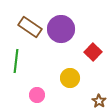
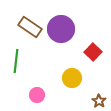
yellow circle: moved 2 px right
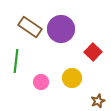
pink circle: moved 4 px right, 13 px up
brown star: moved 1 px left; rotated 16 degrees clockwise
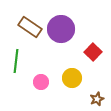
brown star: moved 1 px left, 2 px up
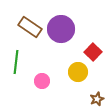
green line: moved 1 px down
yellow circle: moved 6 px right, 6 px up
pink circle: moved 1 px right, 1 px up
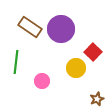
yellow circle: moved 2 px left, 4 px up
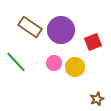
purple circle: moved 1 px down
red square: moved 10 px up; rotated 24 degrees clockwise
green line: rotated 50 degrees counterclockwise
yellow circle: moved 1 px left, 1 px up
pink circle: moved 12 px right, 18 px up
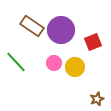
brown rectangle: moved 2 px right, 1 px up
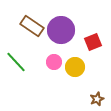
pink circle: moved 1 px up
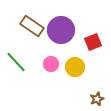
pink circle: moved 3 px left, 2 px down
